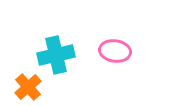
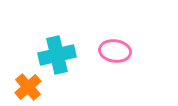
cyan cross: moved 1 px right
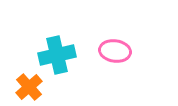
orange cross: moved 1 px right
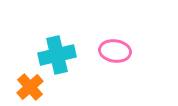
orange cross: moved 1 px right
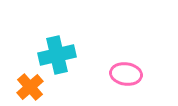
pink ellipse: moved 11 px right, 23 px down
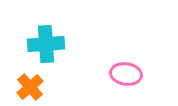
cyan cross: moved 11 px left, 11 px up; rotated 9 degrees clockwise
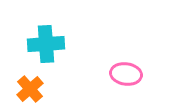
orange cross: moved 2 px down
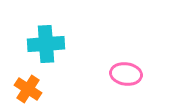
orange cross: moved 2 px left; rotated 16 degrees counterclockwise
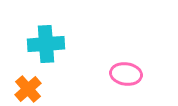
orange cross: rotated 16 degrees clockwise
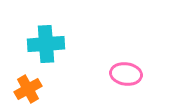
orange cross: rotated 12 degrees clockwise
